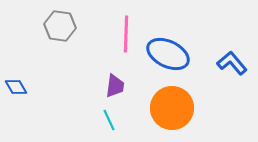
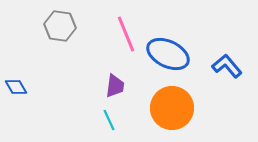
pink line: rotated 24 degrees counterclockwise
blue L-shape: moved 5 px left, 3 px down
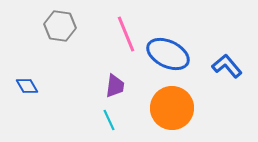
blue diamond: moved 11 px right, 1 px up
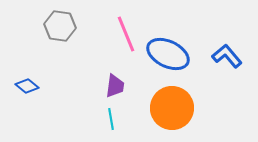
blue L-shape: moved 10 px up
blue diamond: rotated 20 degrees counterclockwise
cyan line: moved 2 px right, 1 px up; rotated 15 degrees clockwise
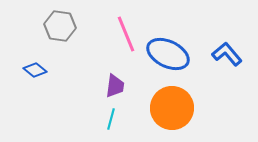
blue L-shape: moved 2 px up
blue diamond: moved 8 px right, 16 px up
cyan line: rotated 25 degrees clockwise
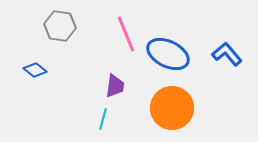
cyan line: moved 8 px left
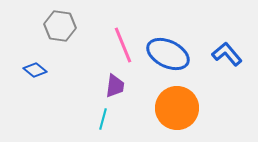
pink line: moved 3 px left, 11 px down
orange circle: moved 5 px right
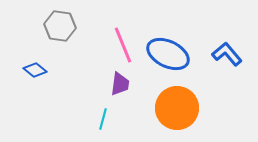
purple trapezoid: moved 5 px right, 2 px up
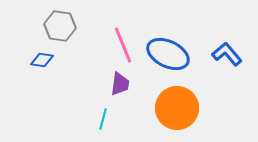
blue diamond: moved 7 px right, 10 px up; rotated 30 degrees counterclockwise
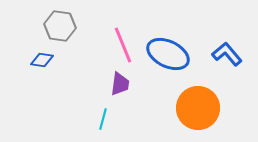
orange circle: moved 21 px right
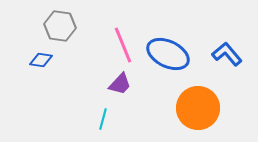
blue diamond: moved 1 px left
purple trapezoid: rotated 35 degrees clockwise
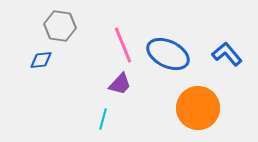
blue diamond: rotated 15 degrees counterclockwise
